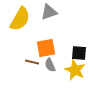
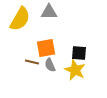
gray triangle: rotated 18 degrees clockwise
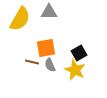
black square: rotated 35 degrees counterclockwise
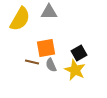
gray semicircle: moved 1 px right
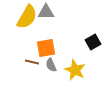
gray triangle: moved 3 px left
yellow semicircle: moved 7 px right, 2 px up
black square: moved 14 px right, 11 px up
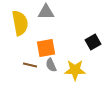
yellow semicircle: moved 7 px left, 6 px down; rotated 40 degrees counterclockwise
brown line: moved 2 px left, 3 px down
yellow star: rotated 25 degrees counterclockwise
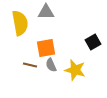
yellow star: rotated 15 degrees clockwise
